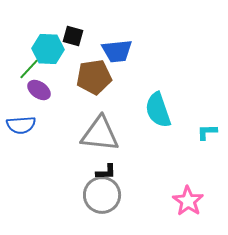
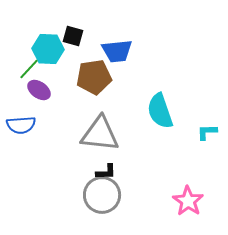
cyan semicircle: moved 2 px right, 1 px down
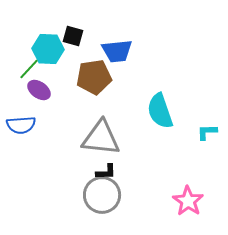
gray triangle: moved 1 px right, 4 px down
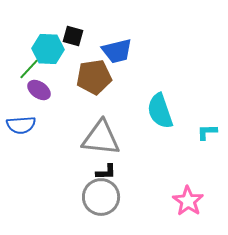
blue trapezoid: rotated 8 degrees counterclockwise
gray circle: moved 1 px left, 2 px down
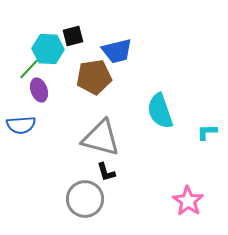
black square: rotated 30 degrees counterclockwise
purple ellipse: rotated 35 degrees clockwise
gray triangle: rotated 9 degrees clockwise
black L-shape: rotated 75 degrees clockwise
gray circle: moved 16 px left, 2 px down
